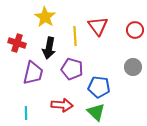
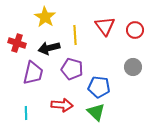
red triangle: moved 7 px right
yellow line: moved 1 px up
black arrow: rotated 65 degrees clockwise
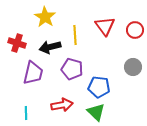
black arrow: moved 1 px right, 1 px up
red arrow: rotated 15 degrees counterclockwise
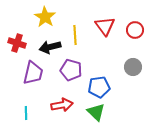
purple pentagon: moved 1 px left, 1 px down
blue pentagon: rotated 15 degrees counterclockwise
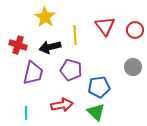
red cross: moved 1 px right, 2 px down
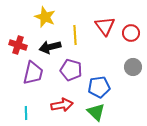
yellow star: rotated 10 degrees counterclockwise
red circle: moved 4 px left, 3 px down
